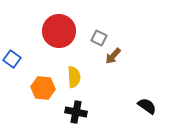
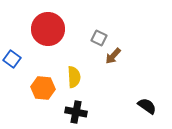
red circle: moved 11 px left, 2 px up
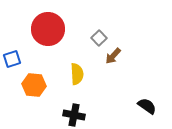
gray square: rotated 21 degrees clockwise
blue square: rotated 36 degrees clockwise
yellow semicircle: moved 3 px right, 3 px up
orange hexagon: moved 9 px left, 3 px up
black cross: moved 2 px left, 3 px down
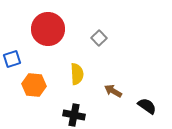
brown arrow: moved 35 px down; rotated 78 degrees clockwise
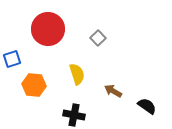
gray square: moved 1 px left
yellow semicircle: rotated 15 degrees counterclockwise
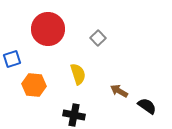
yellow semicircle: moved 1 px right
brown arrow: moved 6 px right
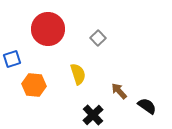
brown arrow: rotated 18 degrees clockwise
black cross: moved 19 px right; rotated 35 degrees clockwise
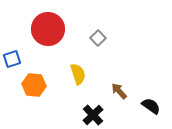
black semicircle: moved 4 px right
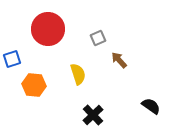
gray square: rotated 21 degrees clockwise
brown arrow: moved 31 px up
